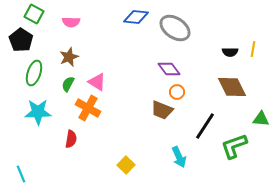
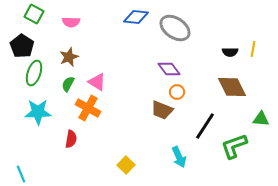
black pentagon: moved 1 px right, 6 px down
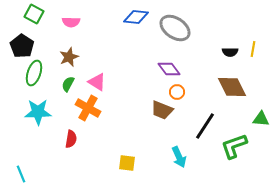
yellow square: moved 1 px right, 2 px up; rotated 36 degrees counterclockwise
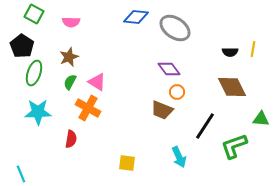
green semicircle: moved 2 px right, 2 px up
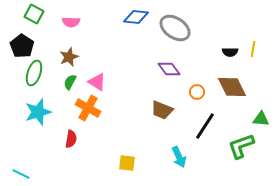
orange circle: moved 20 px right
cyan star: rotated 16 degrees counterclockwise
green L-shape: moved 7 px right
cyan line: rotated 42 degrees counterclockwise
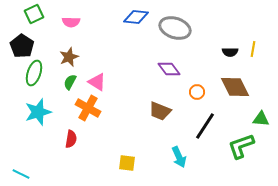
green square: rotated 36 degrees clockwise
gray ellipse: rotated 16 degrees counterclockwise
brown diamond: moved 3 px right
brown trapezoid: moved 2 px left, 1 px down
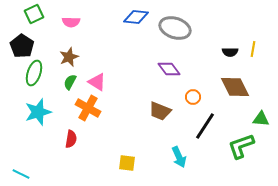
orange circle: moved 4 px left, 5 px down
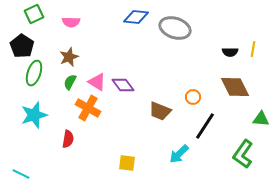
purple diamond: moved 46 px left, 16 px down
cyan star: moved 4 px left, 3 px down
red semicircle: moved 3 px left
green L-shape: moved 2 px right, 8 px down; rotated 36 degrees counterclockwise
cyan arrow: moved 3 px up; rotated 70 degrees clockwise
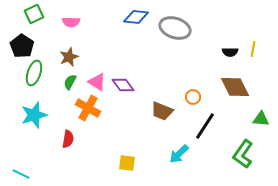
brown trapezoid: moved 2 px right
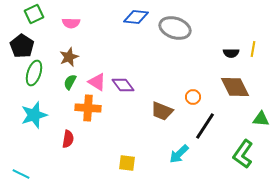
pink semicircle: moved 1 px down
black semicircle: moved 1 px right, 1 px down
orange cross: rotated 25 degrees counterclockwise
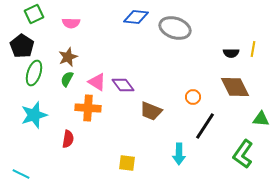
brown star: moved 1 px left
green semicircle: moved 3 px left, 3 px up
brown trapezoid: moved 11 px left
cyan arrow: rotated 45 degrees counterclockwise
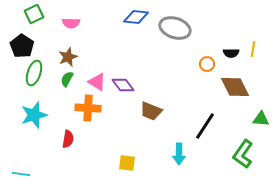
orange circle: moved 14 px right, 33 px up
cyan line: rotated 18 degrees counterclockwise
